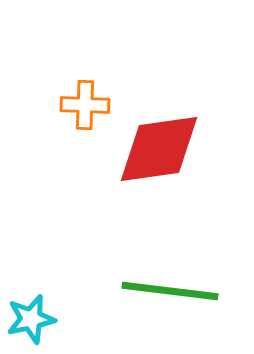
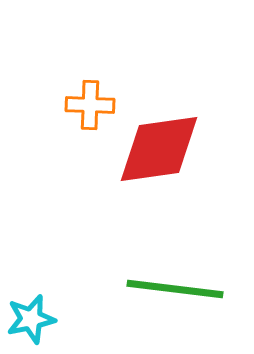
orange cross: moved 5 px right
green line: moved 5 px right, 2 px up
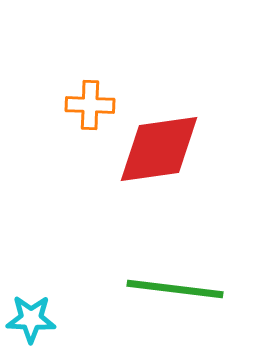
cyan star: rotated 15 degrees clockwise
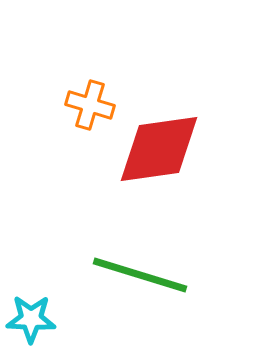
orange cross: rotated 15 degrees clockwise
green line: moved 35 px left, 14 px up; rotated 10 degrees clockwise
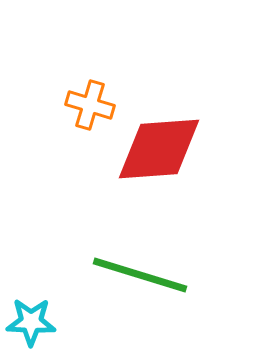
red diamond: rotated 4 degrees clockwise
cyan star: moved 3 px down
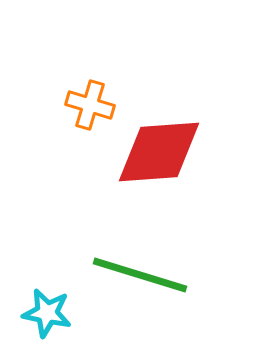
red diamond: moved 3 px down
cyan star: moved 16 px right, 9 px up; rotated 9 degrees clockwise
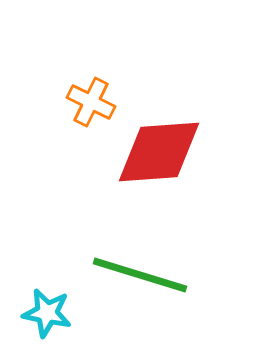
orange cross: moved 1 px right, 3 px up; rotated 9 degrees clockwise
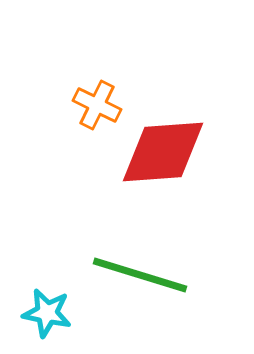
orange cross: moved 6 px right, 3 px down
red diamond: moved 4 px right
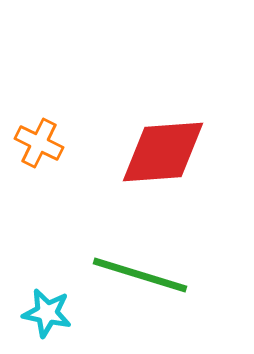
orange cross: moved 58 px left, 38 px down
